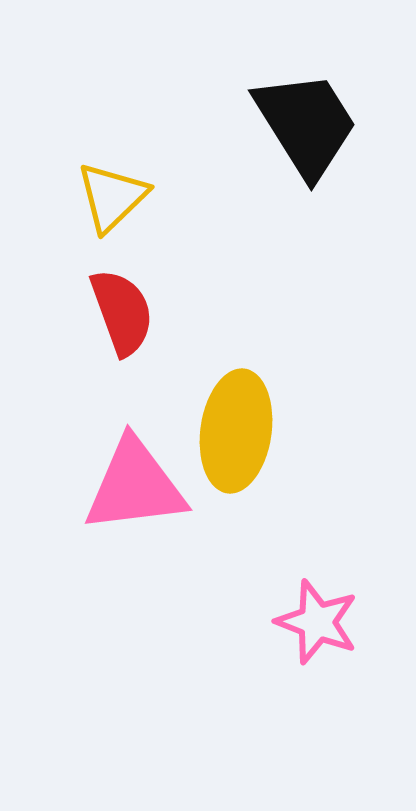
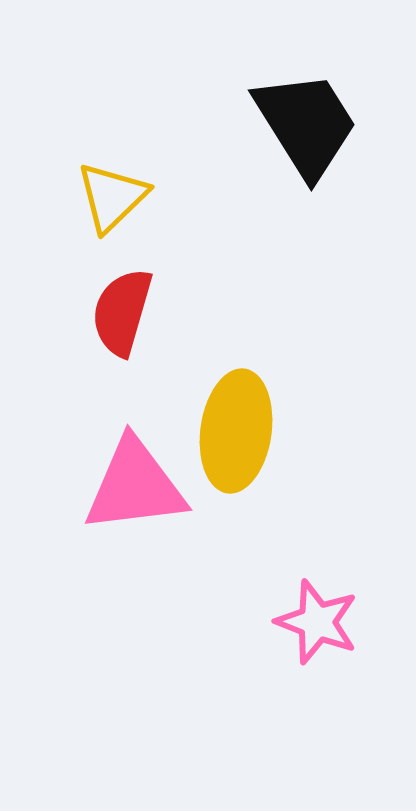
red semicircle: rotated 144 degrees counterclockwise
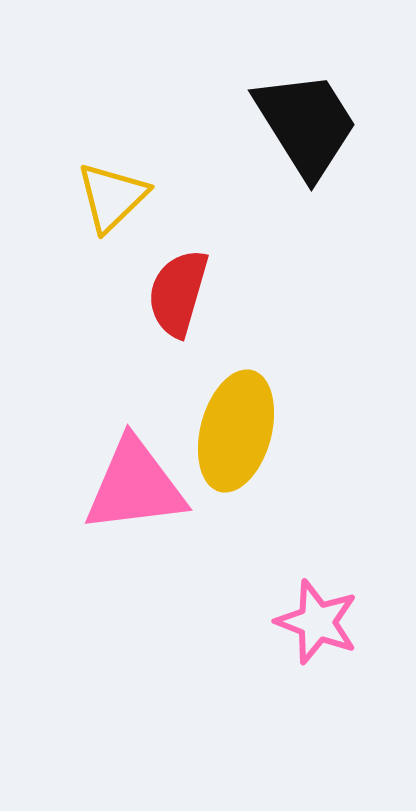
red semicircle: moved 56 px right, 19 px up
yellow ellipse: rotated 7 degrees clockwise
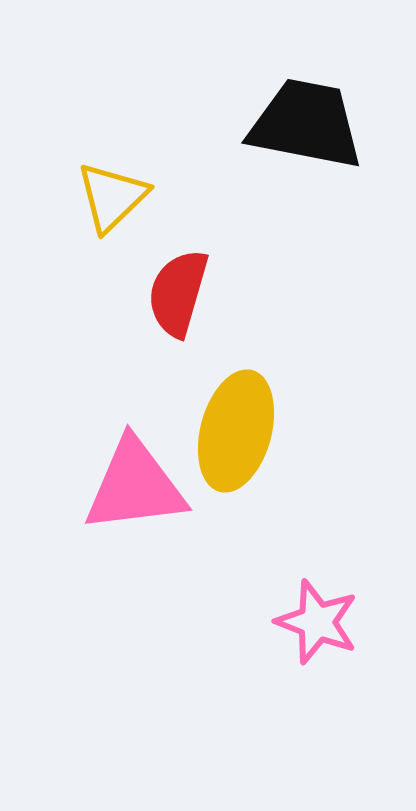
black trapezoid: rotated 47 degrees counterclockwise
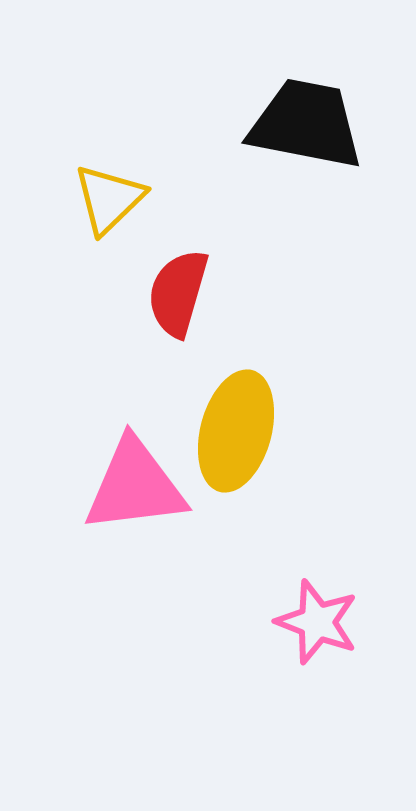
yellow triangle: moved 3 px left, 2 px down
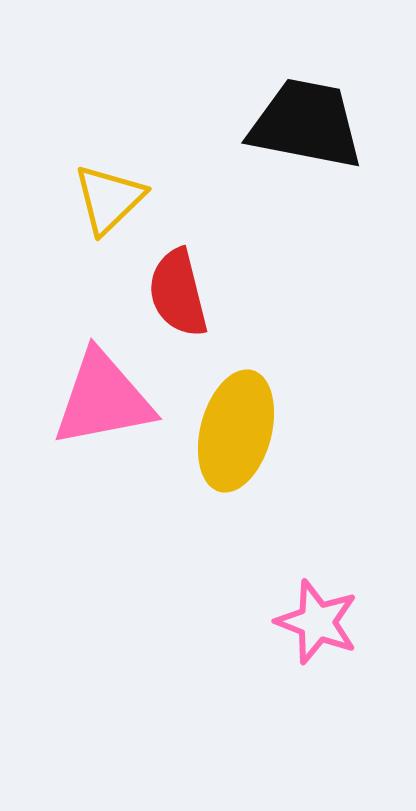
red semicircle: rotated 30 degrees counterclockwise
pink triangle: moved 32 px left, 87 px up; rotated 4 degrees counterclockwise
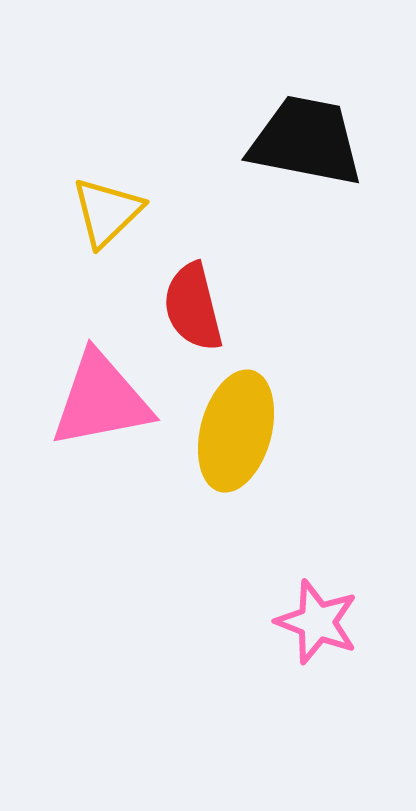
black trapezoid: moved 17 px down
yellow triangle: moved 2 px left, 13 px down
red semicircle: moved 15 px right, 14 px down
pink triangle: moved 2 px left, 1 px down
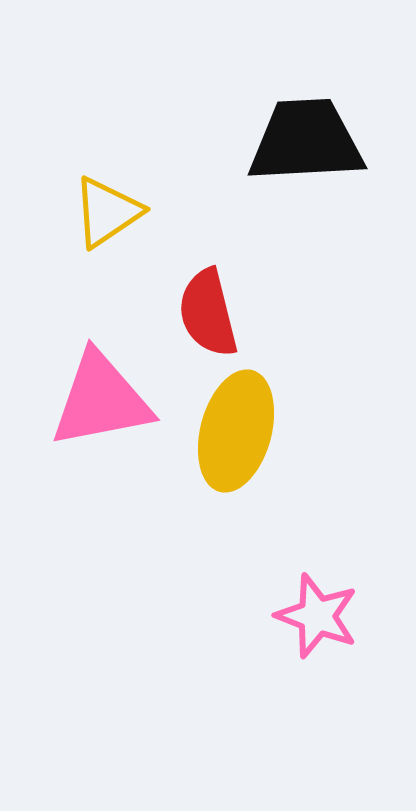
black trapezoid: rotated 14 degrees counterclockwise
yellow triangle: rotated 10 degrees clockwise
red semicircle: moved 15 px right, 6 px down
pink star: moved 6 px up
